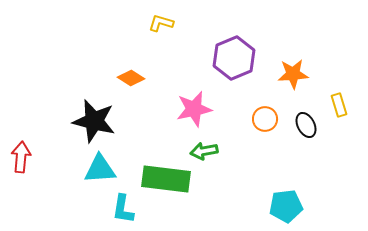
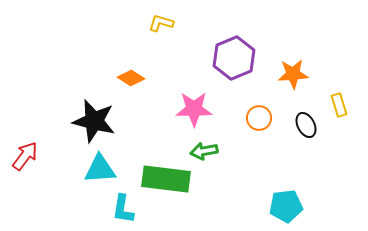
pink star: rotated 12 degrees clockwise
orange circle: moved 6 px left, 1 px up
red arrow: moved 4 px right, 1 px up; rotated 32 degrees clockwise
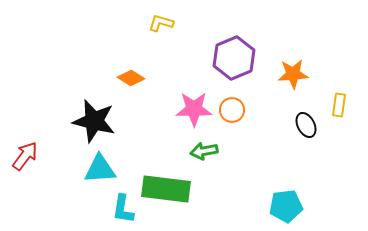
yellow rectangle: rotated 25 degrees clockwise
orange circle: moved 27 px left, 8 px up
green rectangle: moved 10 px down
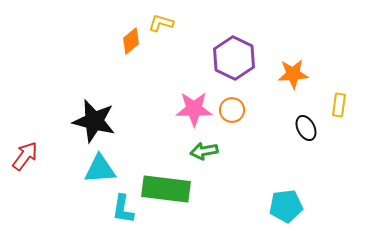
purple hexagon: rotated 12 degrees counterclockwise
orange diamond: moved 37 px up; rotated 72 degrees counterclockwise
black ellipse: moved 3 px down
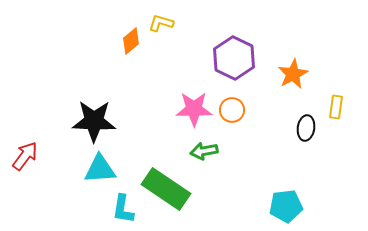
orange star: rotated 24 degrees counterclockwise
yellow rectangle: moved 3 px left, 2 px down
black star: rotated 12 degrees counterclockwise
black ellipse: rotated 35 degrees clockwise
green rectangle: rotated 27 degrees clockwise
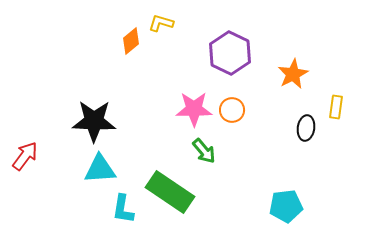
purple hexagon: moved 4 px left, 5 px up
green arrow: rotated 120 degrees counterclockwise
green rectangle: moved 4 px right, 3 px down
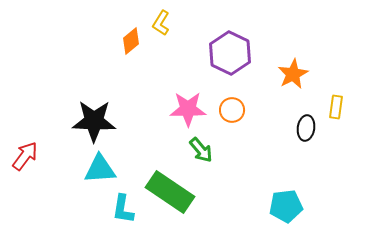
yellow L-shape: rotated 75 degrees counterclockwise
pink star: moved 6 px left
green arrow: moved 3 px left, 1 px up
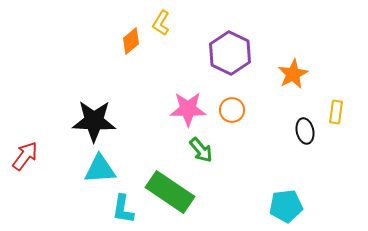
yellow rectangle: moved 5 px down
black ellipse: moved 1 px left, 3 px down; rotated 20 degrees counterclockwise
